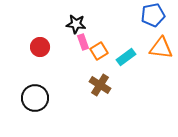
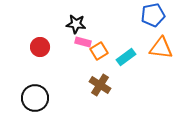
pink rectangle: rotated 56 degrees counterclockwise
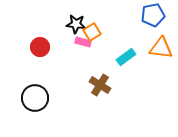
orange square: moved 7 px left, 19 px up
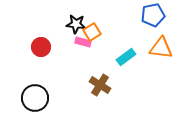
red circle: moved 1 px right
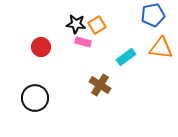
orange square: moved 5 px right, 7 px up
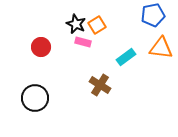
black star: rotated 18 degrees clockwise
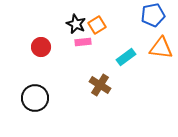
pink rectangle: rotated 21 degrees counterclockwise
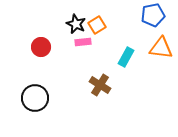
cyan rectangle: rotated 24 degrees counterclockwise
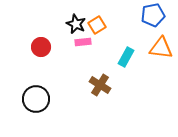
black circle: moved 1 px right, 1 px down
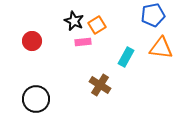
black star: moved 2 px left, 3 px up
red circle: moved 9 px left, 6 px up
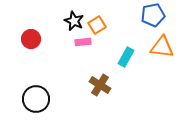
red circle: moved 1 px left, 2 px up
orange triangle: moved 1 px right, 1 px up
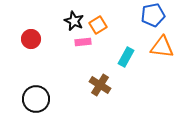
orange square: moved 1 px right
